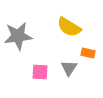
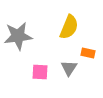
yellow semicircle: rotated 100 degrees counterclockwise
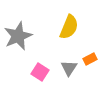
gray star: rotated 16 degrees counterclockwise
orange rectangle: moved 2 px right, 6 px down; rotated 40 degrees counterclockwise
pink square: rotated 30 degrees clockwise
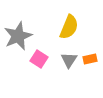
orange rectangle: rotated 16 degrees clockwise
gray triangle: moved 8 px up
pink square: moved 1 px left, 13 px up
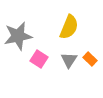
gray star: rotated 12 degrees clockwise
orange rectangle: rotated 56 degrees clockwise
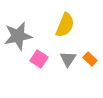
yellow semicircle: moved 4 px left, 2 px up
gray triangle: moved 1 px left, 1 px up
